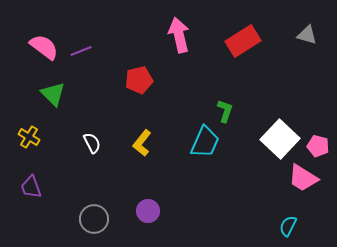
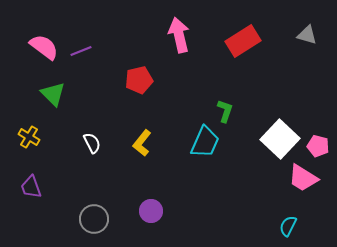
purple circle: moved 3 px right
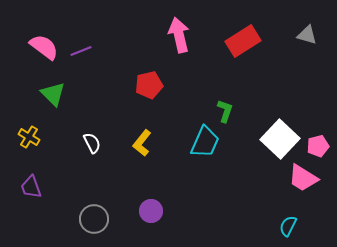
red pentagon: moved 10 px right, 5 px down
pink pentagon: rotated 30 degrees counterclockwise
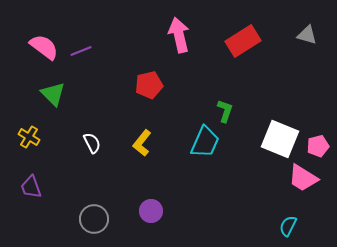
white square: rotated 21 degrees counterclockwise
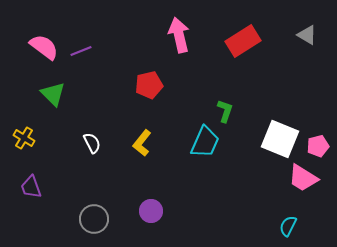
gray triangle: rotated 15 degrees clockwise
yellow cross: moved 5 px left, 1 px down
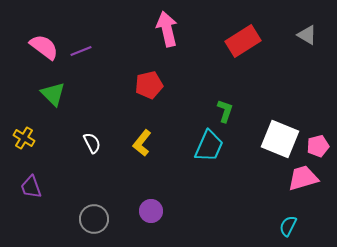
pink arrow: moved 12 px left, 6 px up
cyan trapezoid: moved 4 px right, 4 px down
pink trapezoid: rotated 132 degrees clockwise
